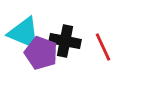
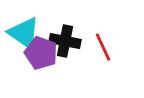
cyan triangle: rotated 12 degrees clockwise
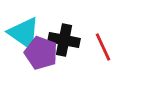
black cross: moved 1 px left, 1 px up
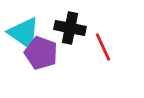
black cross: moved 6 px right, 12 px up
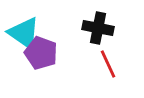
black cross: moved 28 px right
red line: moved 5 px right, 17 px down
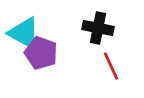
cyan triangle: rotated 6 degrees counterclockwise
red line: moved 3 px right, 2 px down
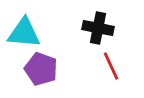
cyan triangle: rotated 24 degrees counterclockwise
purple pentagon: moved 16 px down
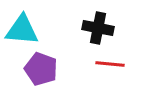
cyan triangle: moved 2 px left, 3 px up
red line: moved 1 px left, 2 px up; rotated 60 degrees counterclockwise
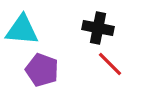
red line: rotated 40 degrees clockwise
purple pentagon: moved 1 px right, 1 px down
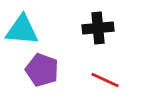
black cross: rotated 16 degrees counterclockwise
red line: moved 5 px left, 16 px down; rotated 20 degrees counterclockwise
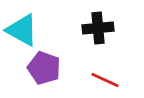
cyan triangle: rotated 24 degrees clockwise
purple pentagon: moved 2 px right, 2 px up
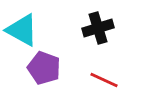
black cross: rotated 12 degrees counterclockwise
red line: moved 1 px left
